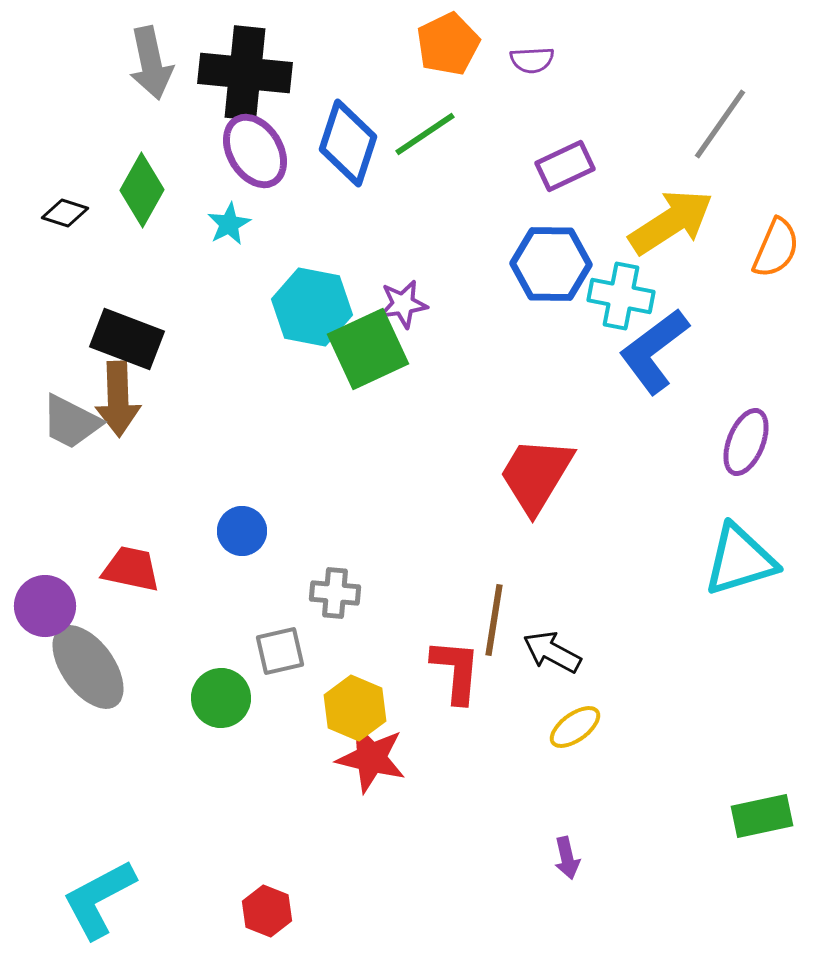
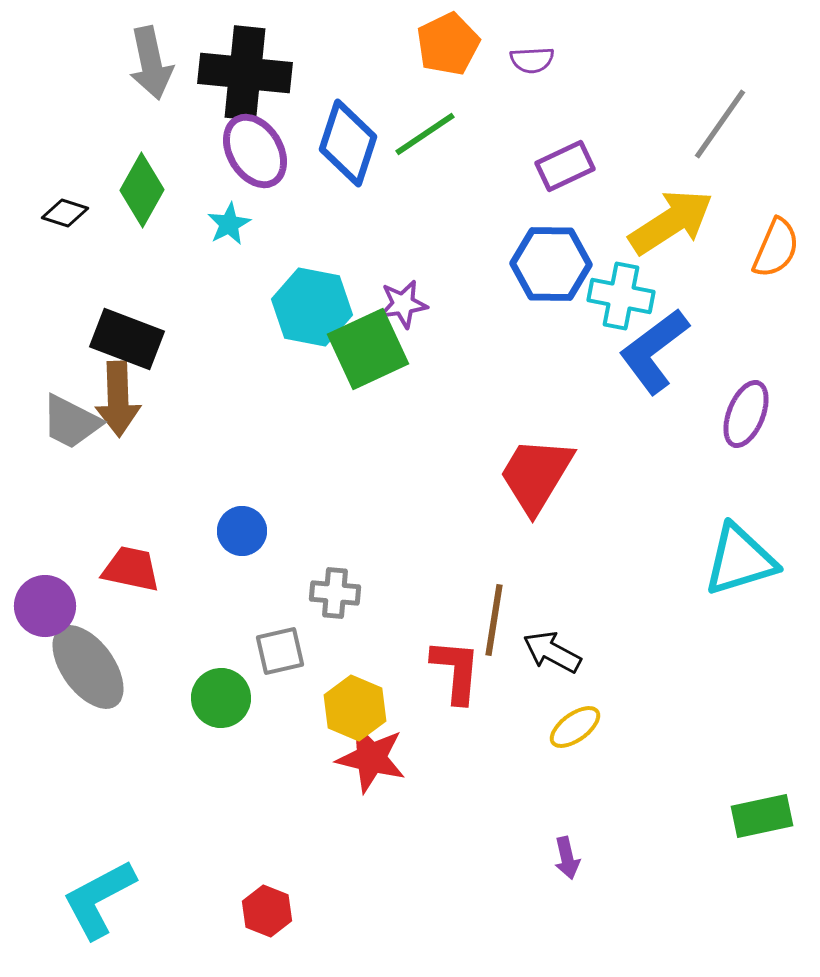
purple ellipse at (746, 442): moved 28 px up
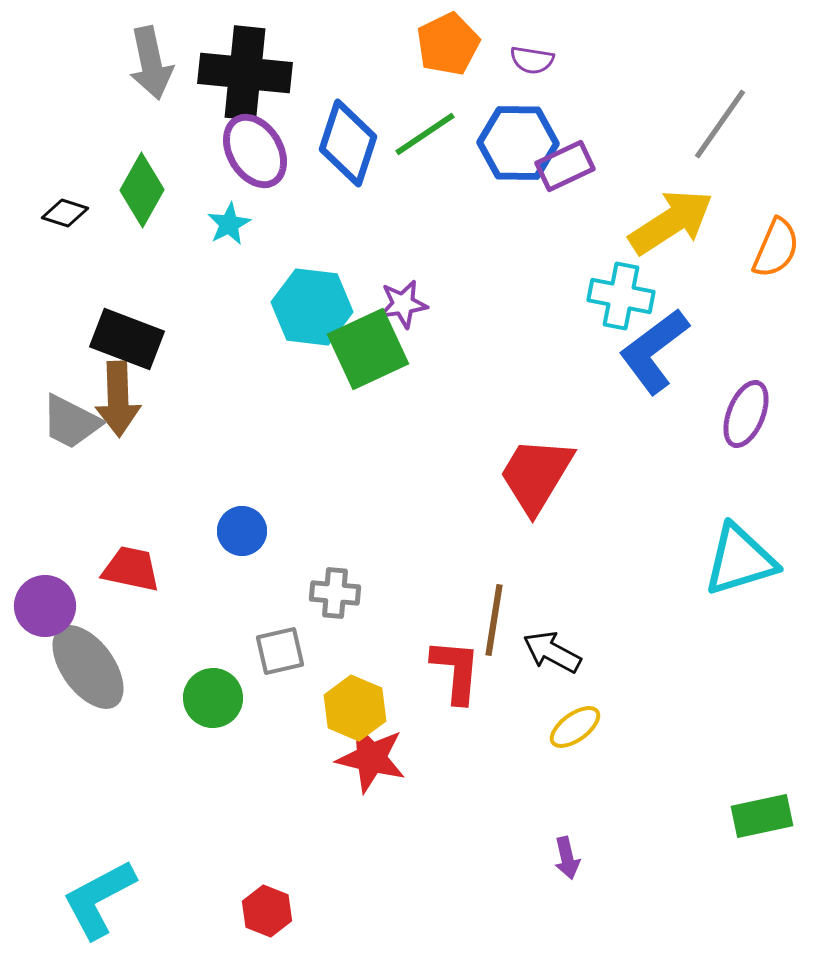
purple semicircle at (532, 60): rotated 12 degrees clockwise
blue hexagon at (551, 264): moved 33 px left, 121 px up
cyan hexagon at (312, 307): rotated 4 degrees counterclockwise
green circle at (221, 698): moved 8 px left
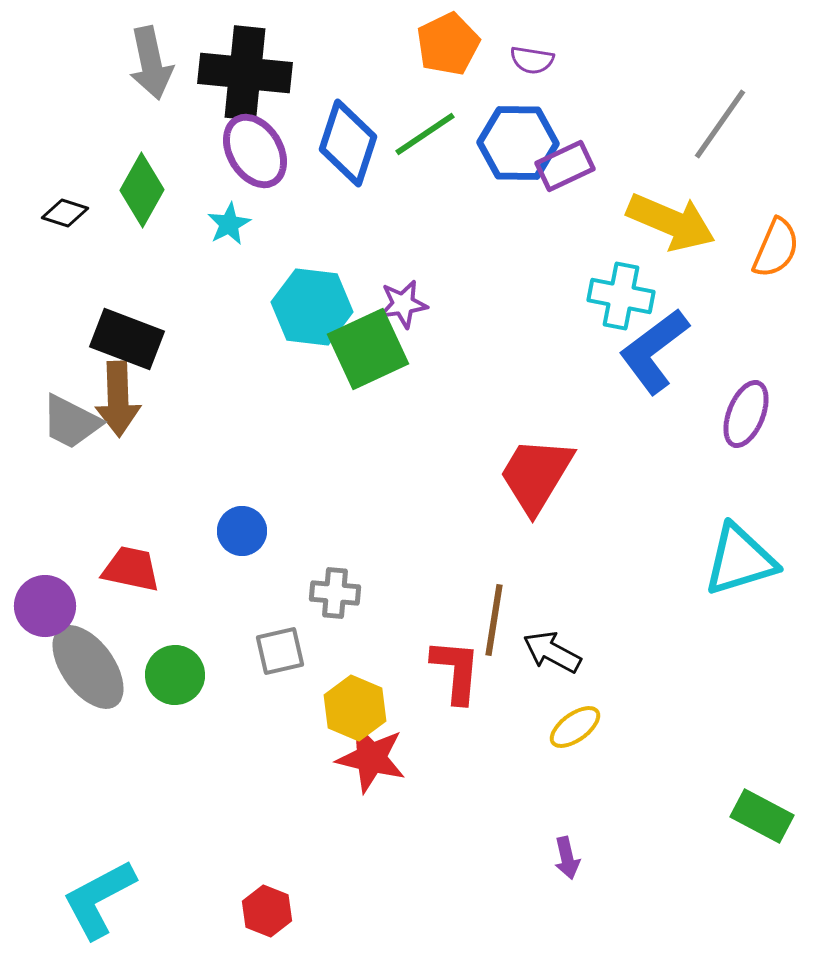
yellow arrow at (671, 222): rotated 56 degrees clockwise
green circle at (213, 698): moved 38 px left, 23 px up
green rectangle at (762, 816): rotated 40 degrees clockwise
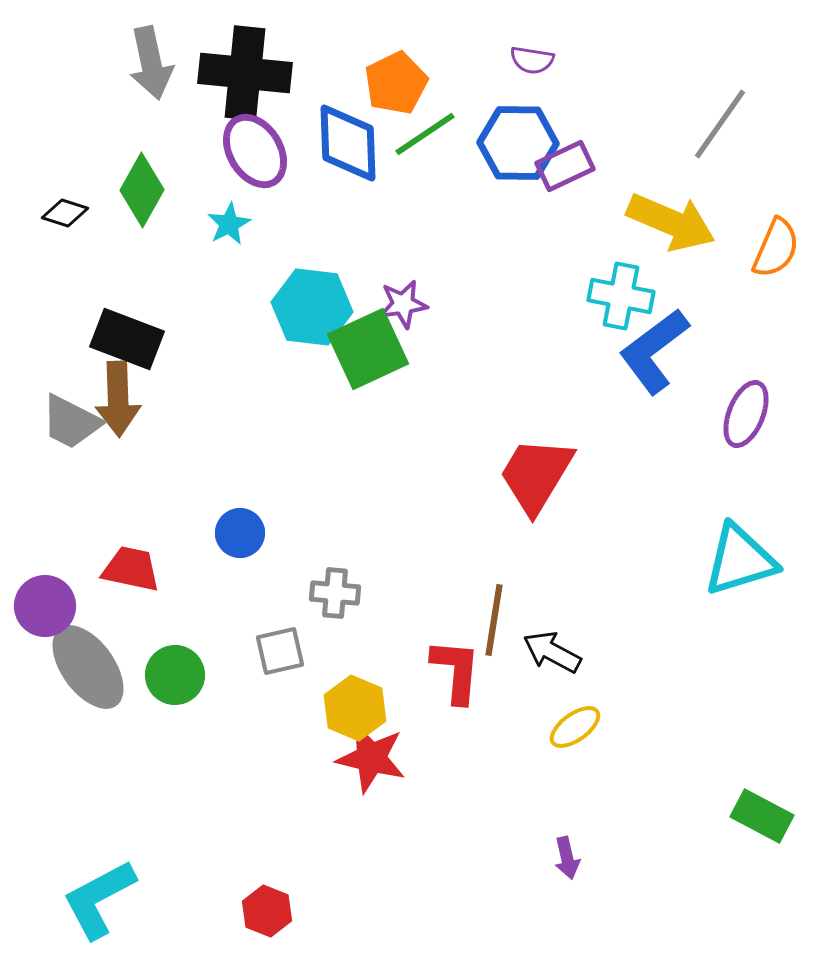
orange pentagon at (448, 44): moved 52 px left, 39 px down
blue diamond at (348, 143): rotated 20 degrees counterclockwise
blue circle at (242, 531): moved 2 px left, 2 px down
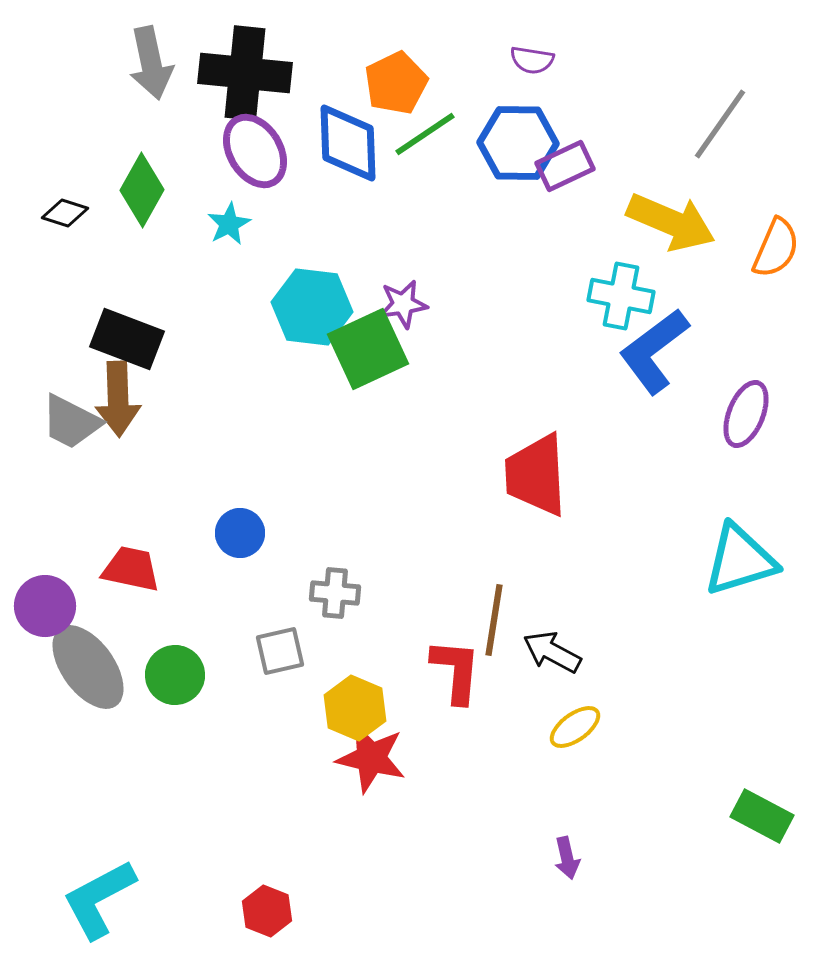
red trapezoid at (536, 475): rotated 34 degrees counterclockwise
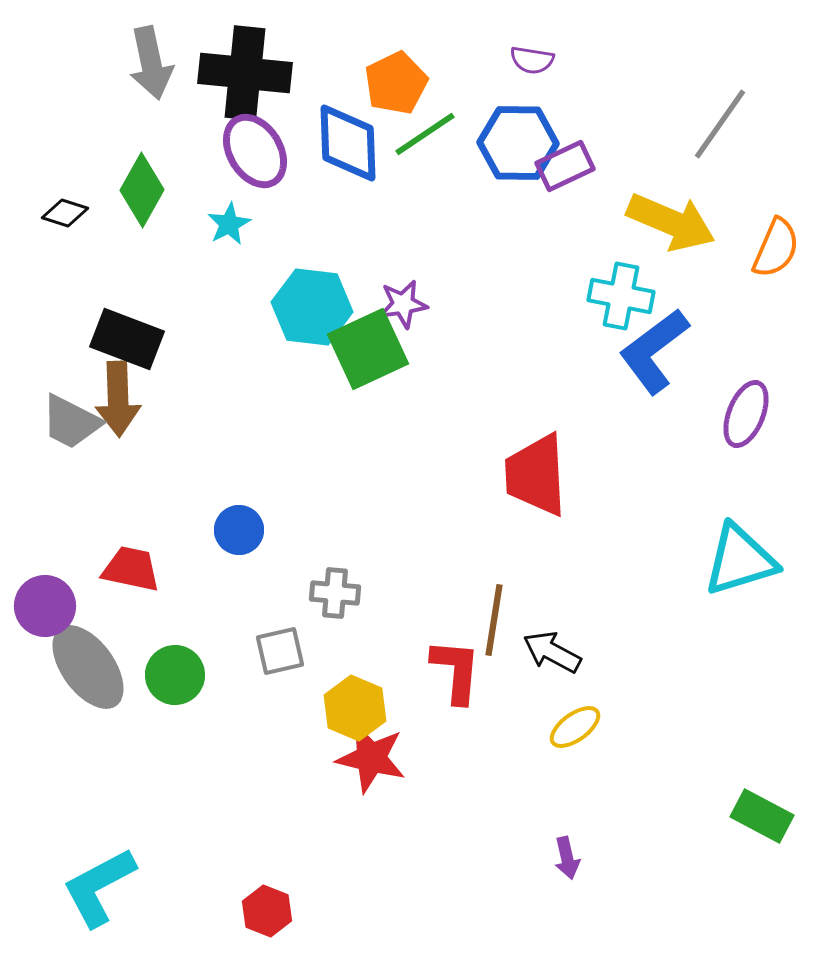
blue circle at (240, 533): moved 1 px left, 3 px up
cyan L-shape at (99, 899): moved 12 px up
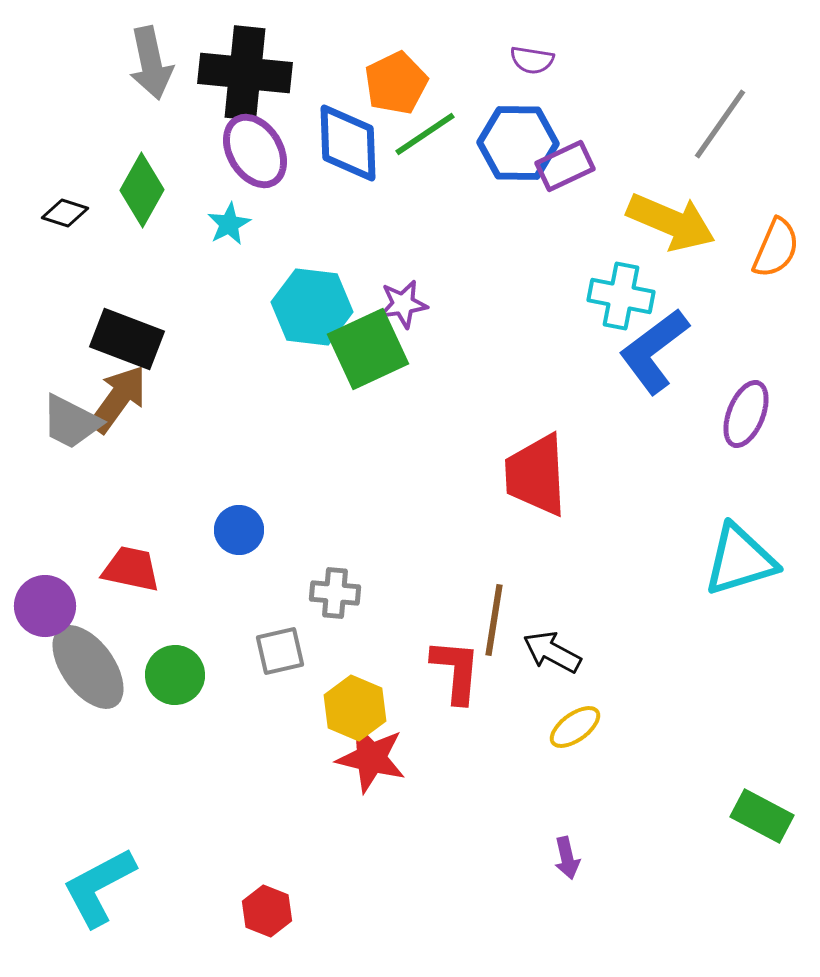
brown arrow at (118, 399): rotated 142 degrees counterclockwise
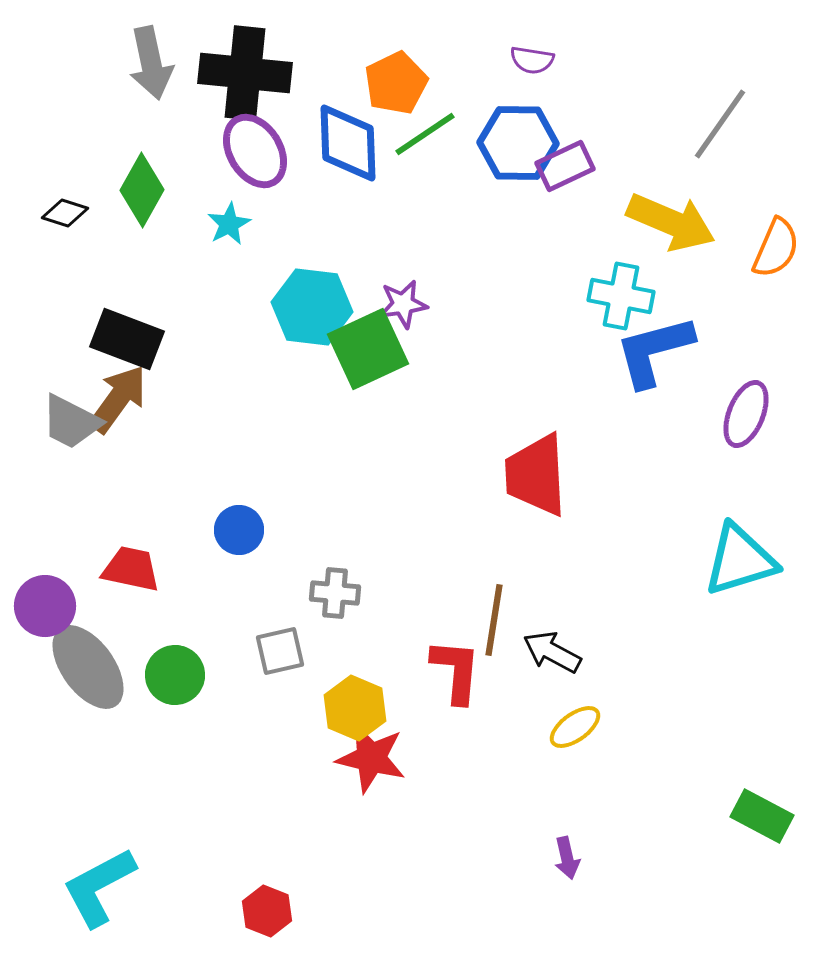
blue L-shape at (654, 351): rotated 22 degrees clockwise
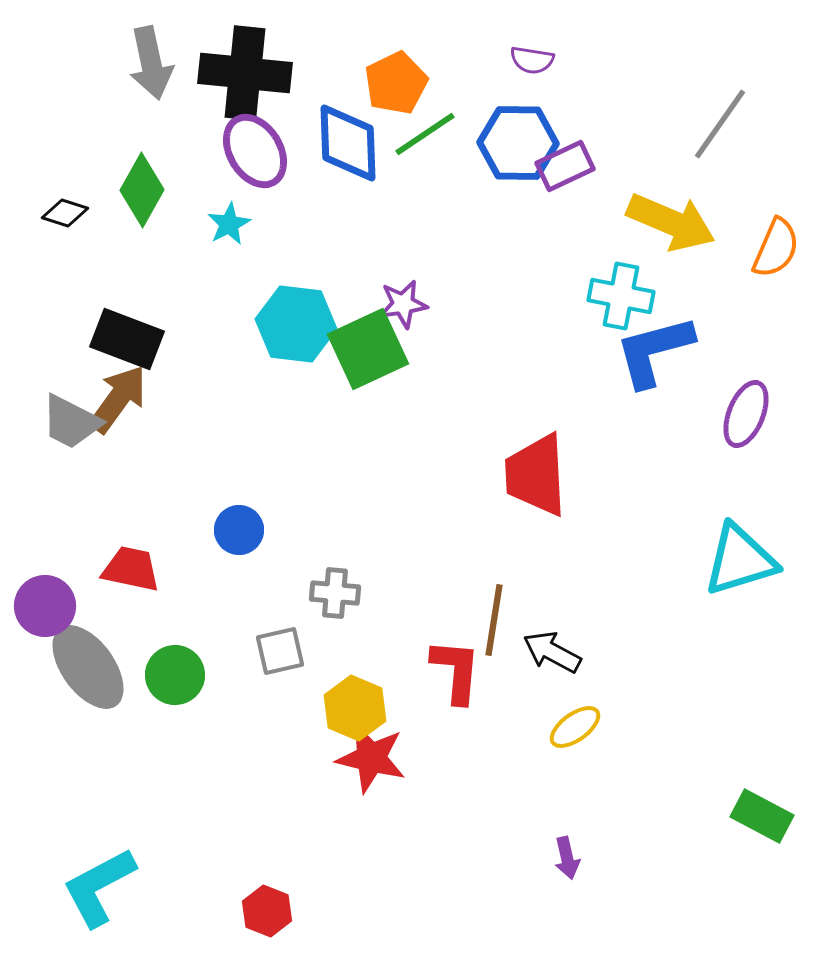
cyan hexagon at (312, 307): moved 16 px left, 17 px down
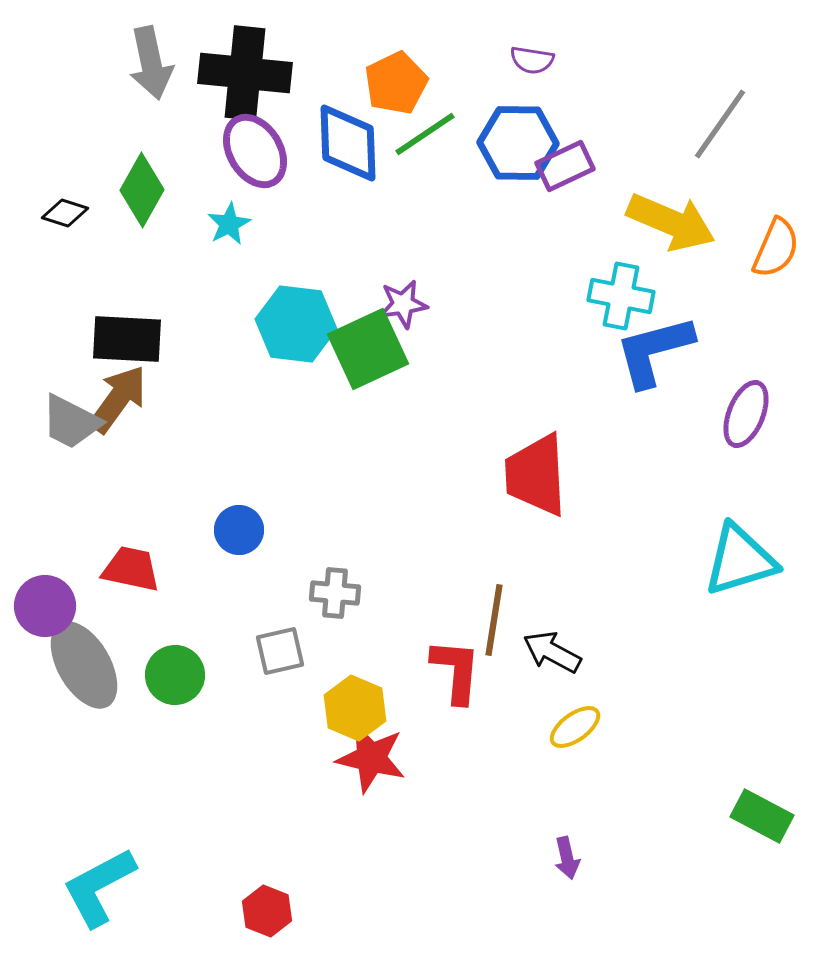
black rectangle at (127, 339): rotated 18 degrees counterclockwise
gray ellipse at (88, 667): moved 4 px left, 2 px up; rotated 6 degrees clockwise
